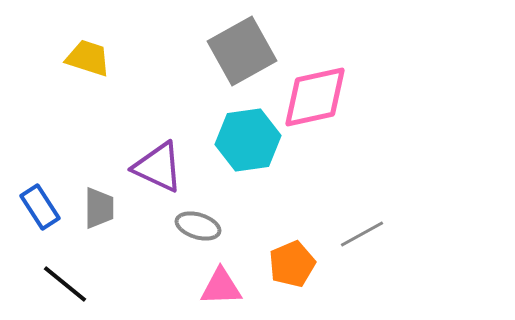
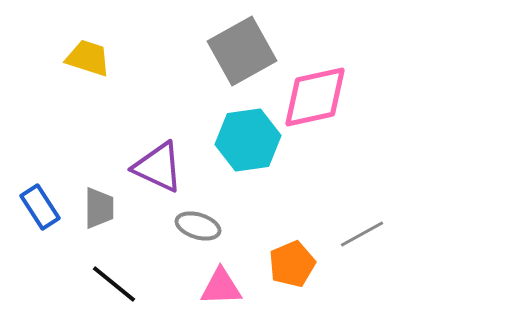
black line: moved 49 px right
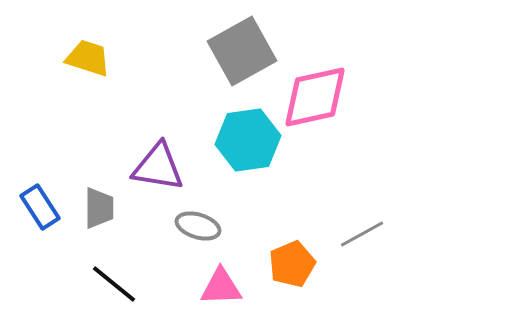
purple triangle: rotated 16 degrees counterclockwise
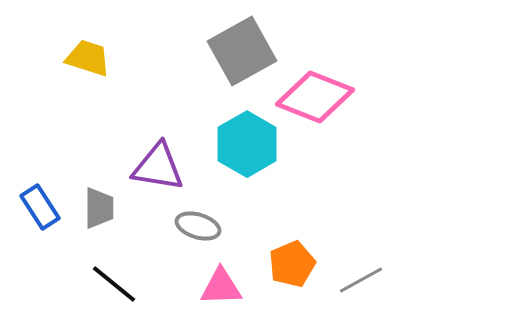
pink diamond: rotated 34 degrees clockwise
cyan hexagon: moved 1 px left, 4 px down; rotated 22 degrees counterclockwise
gray line: moved 1 px left, 46 px down
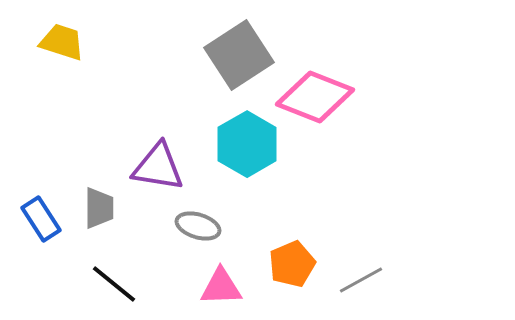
gray square: moved 3 px left, 4 px down; rotated 4 degrees counterclockwise
yellow trapezoid: moved 26 px left, 16 px up
blue rectangle: moved 1 px right, 12 px down
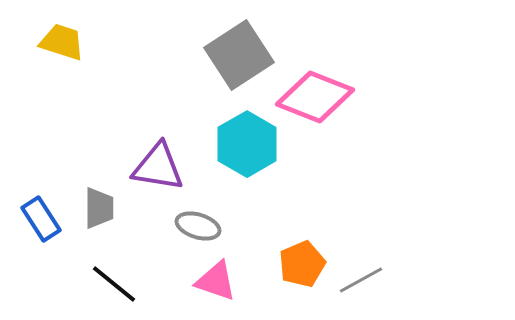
orange pentagon: moved 10 px right
pink triangle: moved 5 px left, 6 px up; rotated 21 degrees clockwise
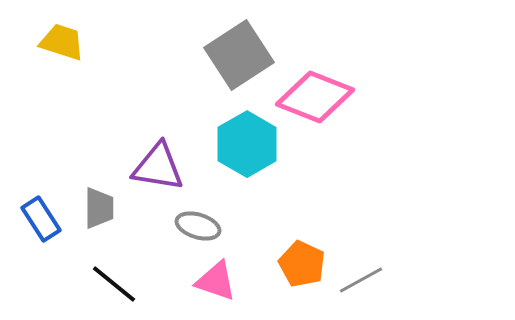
orange pentagon: rotated 24 degrees counterclockwise
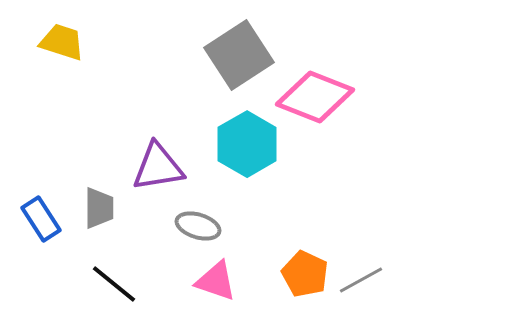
purple triangle: rotated 18 degrees counterclockwise
orange pentagon: moved 3 px right, 10 px down
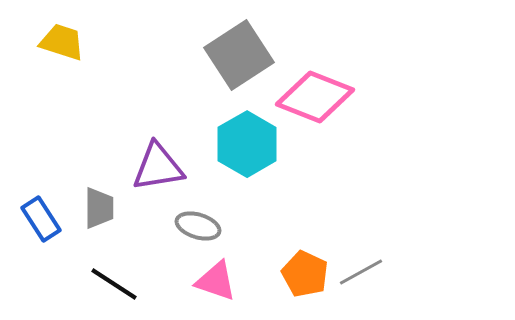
gray line: moved 8 px up
black line: rotated 6 degrees counterclockwise
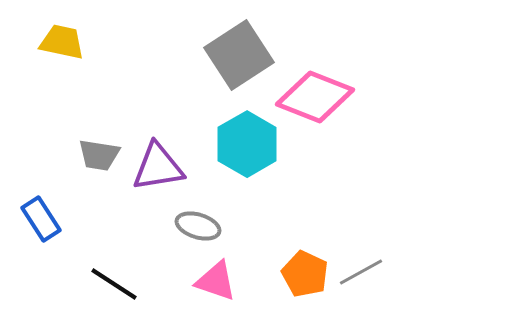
yellow trapezoid: rotated 6 degrees counterclockwise
gray trapezoid: moved 53 px up; rotated 99 degrees clockwise
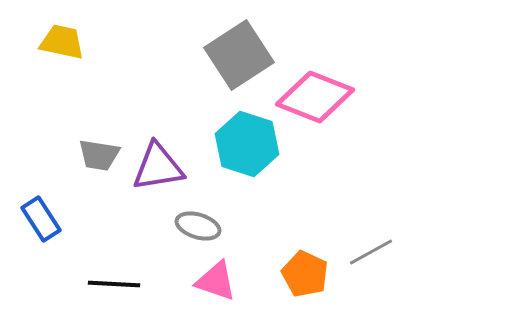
cyan hexagon: rotated 12 degrees counterclockwise
gray line: moved 10 px right, 20 px up
black line: rotated 30 degrees counterclockwise
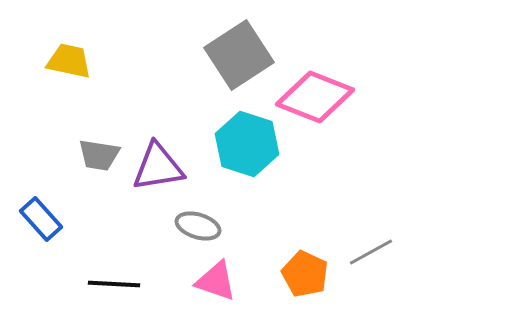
yellow trapezoid: moved 7 px right, 19 px down
blue rectangle: rotated 9 degrees counterclockwise
